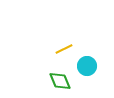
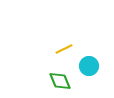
cyan circle: moved 2 px right
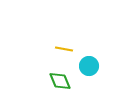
yellow line: rotated 36 degrees clockwise
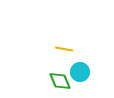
cyan circle: moved 9 px left, 6 px down
